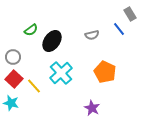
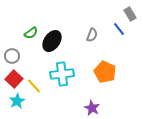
green semicircle: moved 3 px down
gray semicircle: rotated 56 degrees counterclockwise
gray circle: moved 1 px left, 1 px up
cyan cross: moved 1 px right, 1 px down; rotated 35 degrees clockwise
cyan star: moved 6 px right, 2 px up; rotated 28 degrees clockwise
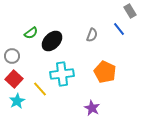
gray rectangle: moved 3 px up
black ellipse: rotated 10 degrees clockwise
yellow line: moved 6 px right, 3 px down
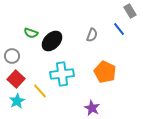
green semicircle: rotated 56 degrees clockwise
red square: moved 2 px right
yellow line: moved 2 px down
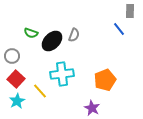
gray rectangle: rotated 32 degrees clockwise
gray semicircle: moved 18 px left
orange pentagon: moved 8 px down; rotated 25 degrees clockwise
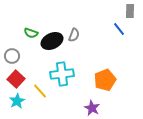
black ellipse: rotated 20 degrees clockwise
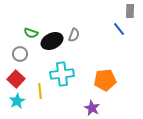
gray circle: moved 8 px right, 2 px up
orange pentagon: rotated 15 degrees clockwise
yellow line: rotated 35 degrees clockwise
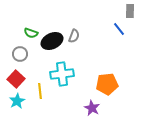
gray semicircle: moved 1 px down
orange pentagon: moved 2 px right, 4 px down
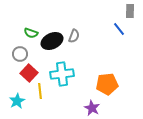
red square: moved 13 px right, 6 px up
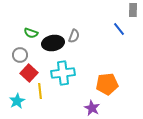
gray rectangle: moved 3 px right, 1 px up
black ellipse: moved 1 px right, 2 px down; rotated 15 degrees clockwise
gray circle: moved 1 px down
cyan cross: moved 1 px right, 1 px up
